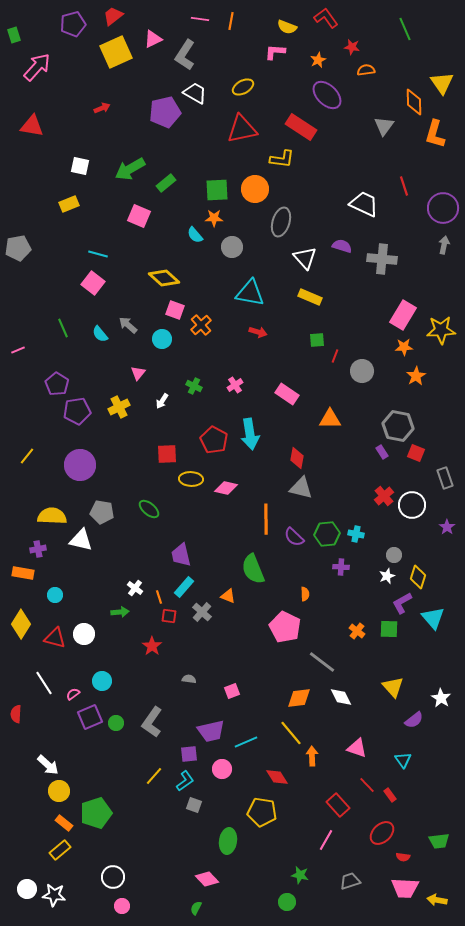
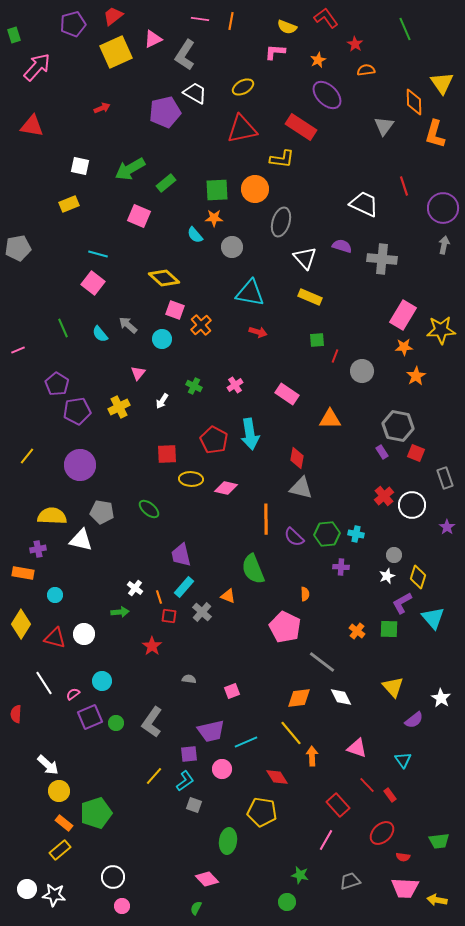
red star at (352, 47): moved 3 px right, 3 px up; rotated 21 degrees clockwise
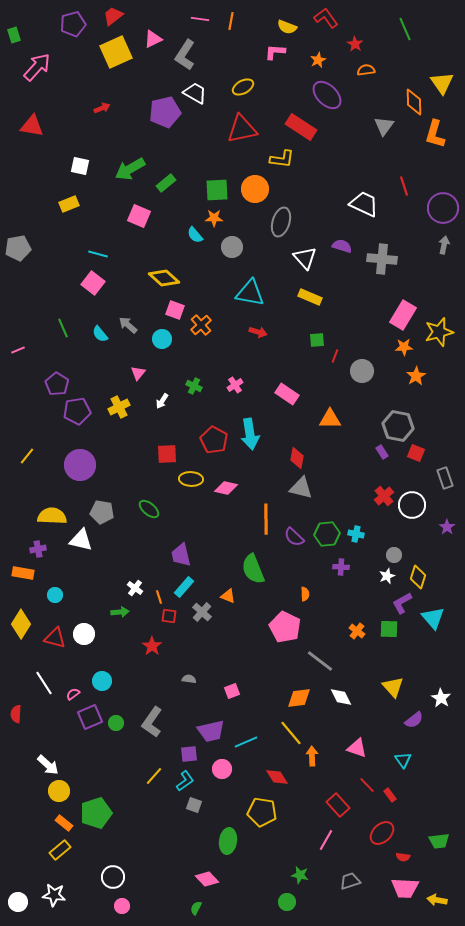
yellow star at (441, 330): moved 2 px left, 2 px down; rotated 12 degrees counterclockwise
gray line at (322, 662): moved 2 px left, 1 px up
white circle at (27, 889): moved 9 px left, 13 px down
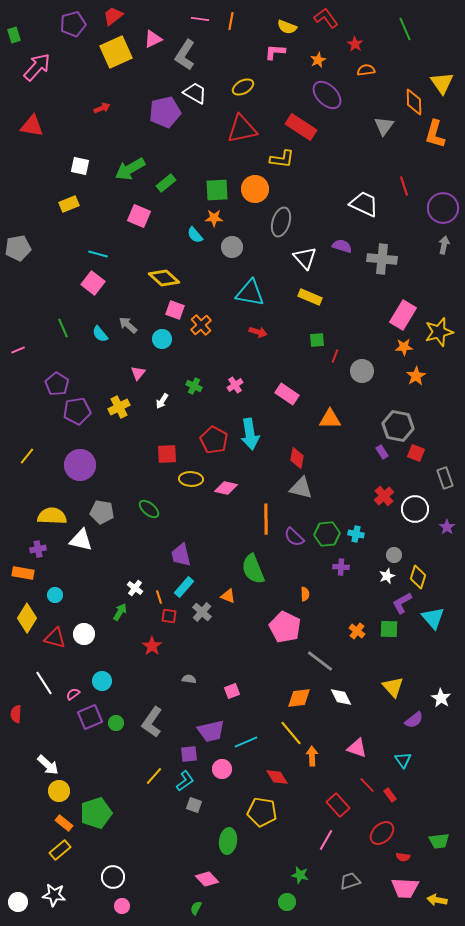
white circle at (412, 505): moved 3 px right, 4 px down
green arrow at (120, 612): rotated 54 degrees counterclockwise
yellow diamond at (21, 624): moved 6 px right, 6 px up
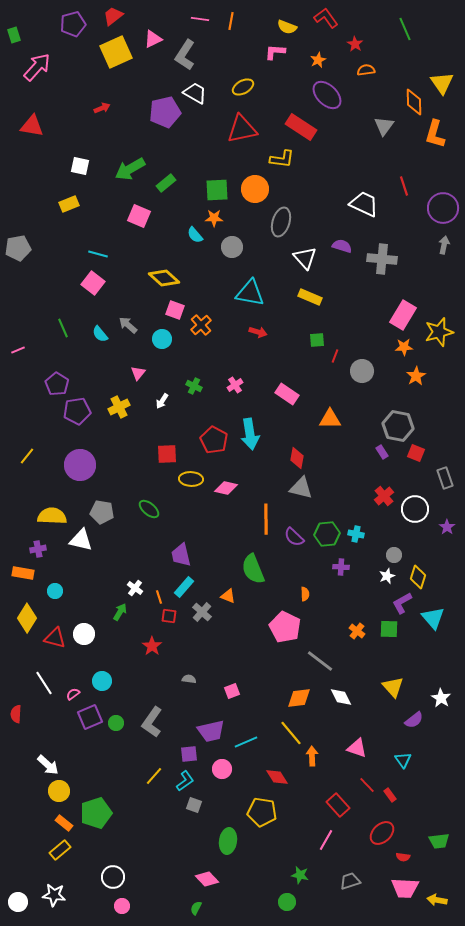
cyan circle at (55, 595): moved 4 px up
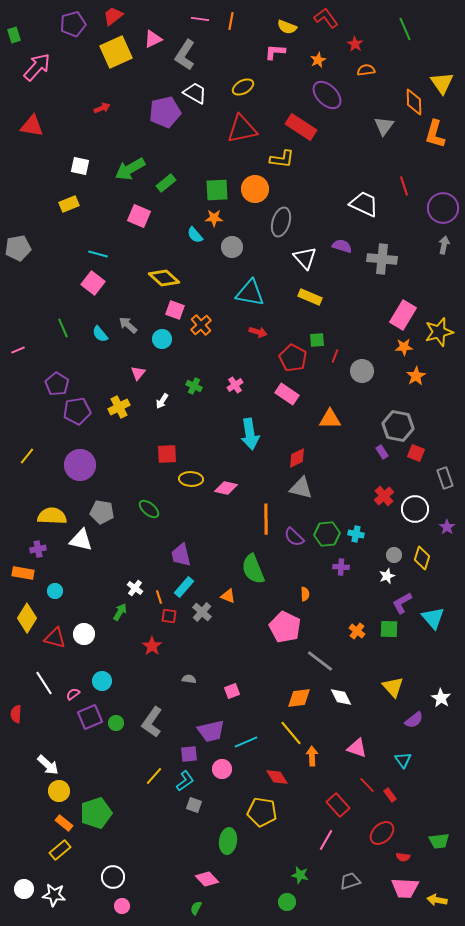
red pentagon at (214, 440): moved 79 px right, 82 px up
red diamond at (297, 458): rotated 55 degrees clockwise
yellow diamond at (418, 577): moved 4 px right, 19 px up
white circle at (18, 902): moved 6 px right, 13 px up
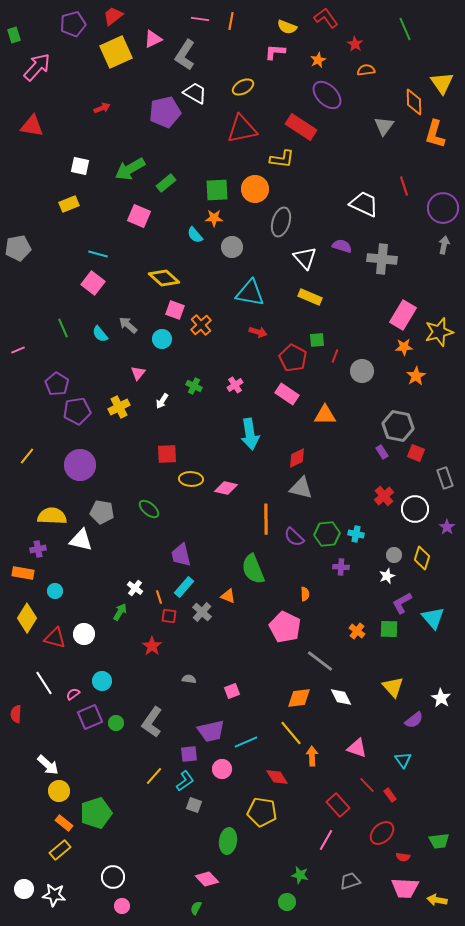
orange triangle at (330, 419): moved 5 px left, 4 px up
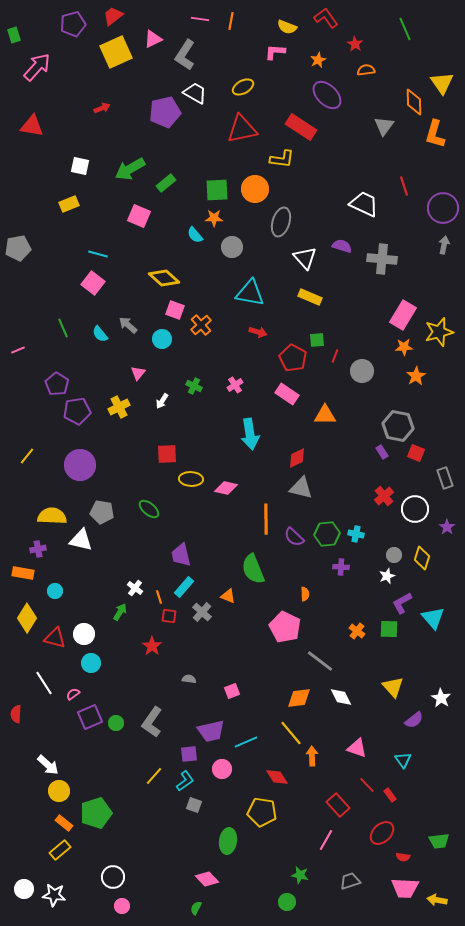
cyan circle at (102, 681): moved 11 px left, 18 px up
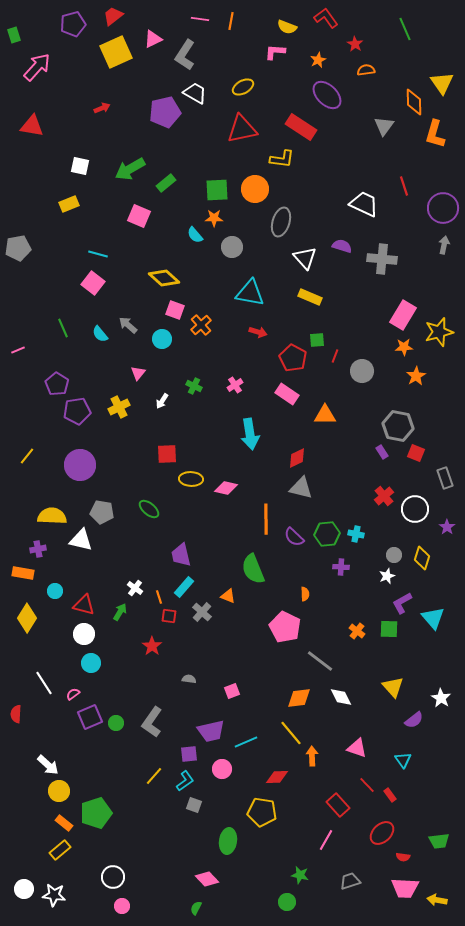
red triangle at (55, 638): moved 29 px right, 33 px up
red diamond at (277, 777): rotated 60 degrees counterclockwise
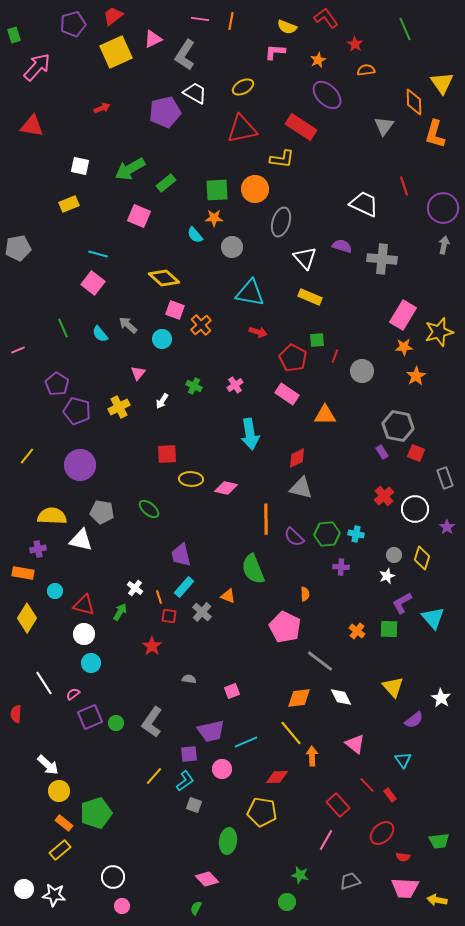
purple pentagon at (77, 411): rotated 24 degrees clockwise
pink triangle at (357, 748): moved 2 px left, 4 px up; rotated 20 degrees clockwise
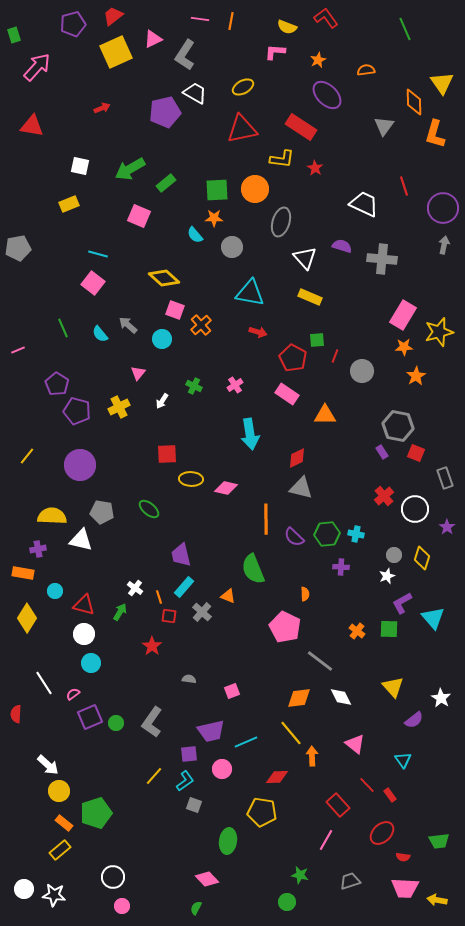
red star at (355, 44): moved 40 px left, 124 px down
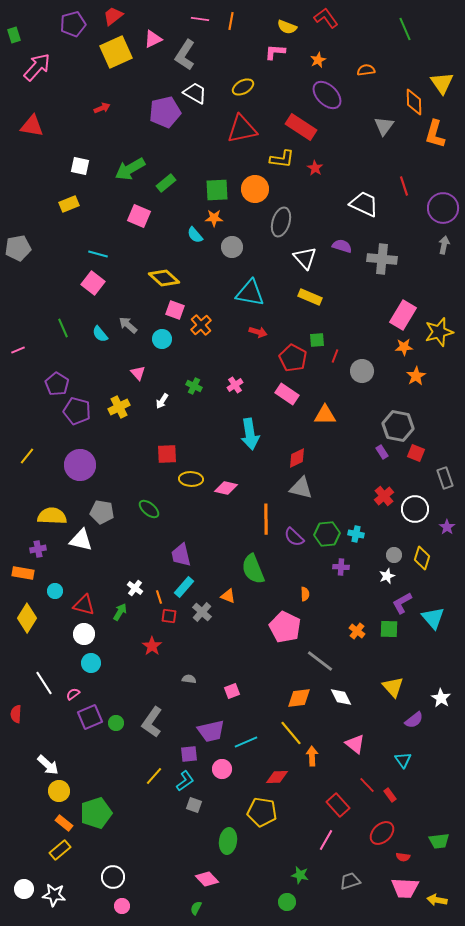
pink triangle at (138, 373): rotated 21 degrees counterclockwise
